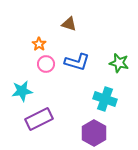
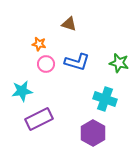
orange star: rotated 24 degrees counterclockwise
purple hexagon: moved 1 px left
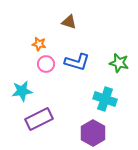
brown triangle: moved 2 px up
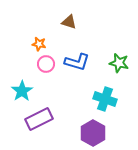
cyan star: rotated 25 degrees counterclockwise
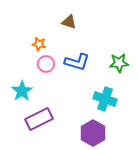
green star: rotated 18 degrees counterclockwise
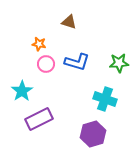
purple hexagon: moved 1 px down; rotated 15 degrees clockwise
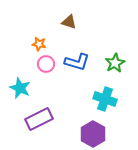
green star: moved 4 px left; rotated 24 degrees counterclockwise
cyan star: moved 2 px left, 3 px up; rotated 15 degrees counterclockwise
purple hexagon: rotated 15 degrees counterclockwise
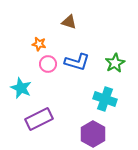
pink circle: moved 2 px right
cyan star: moved 1 px right
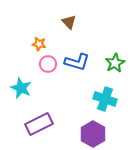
brown triangle: rotated 28 degrees clockwise
purple rectangle: moved 5 px down
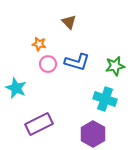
green star: moved 3 px down; rotated 18 degrees clockwise
cyan star: moved 5 px left
